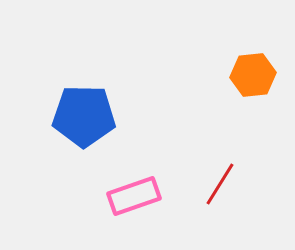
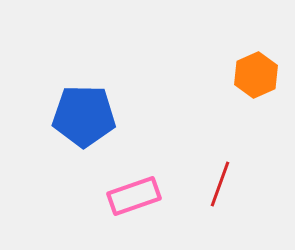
orange hexagon: moved 3 px right; rotated 18 degrees counterclockwise
red line: rotated 12 degrees counterclockwise
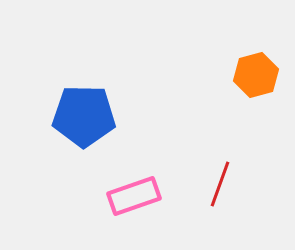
orange hexagon: rotated 9 degrees clockwise
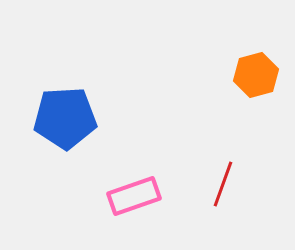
blue pentagon: moved 19 px left, 2 px down; rotated 4 degrees counterclockwise
red line: moved 3 px right
